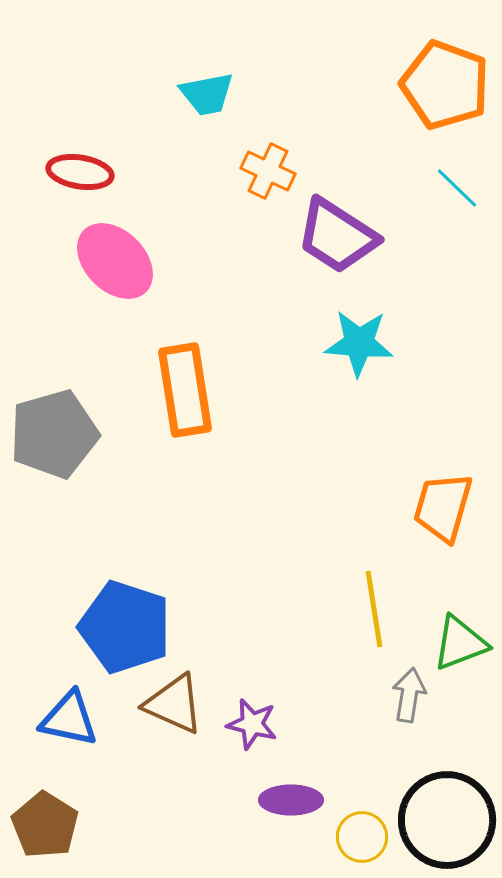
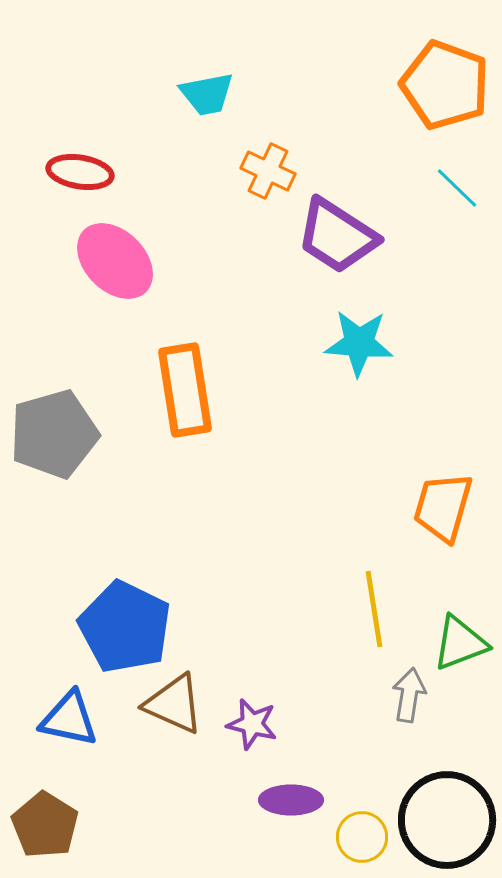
blue pentagon: rotated 8 degrees clockwise
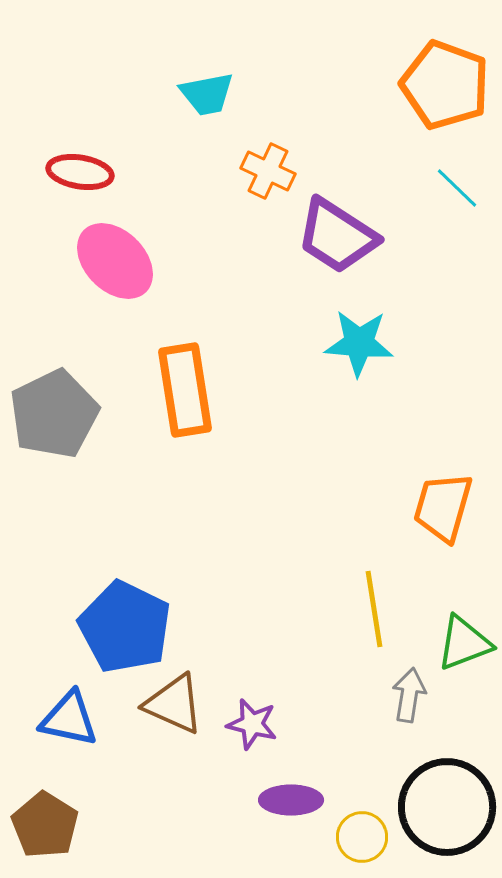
gray pentagon: moved 20 px up; rotated 10 degrees counterclockwise
green triangle: moved 4 px right
black circle: moved 13 px up
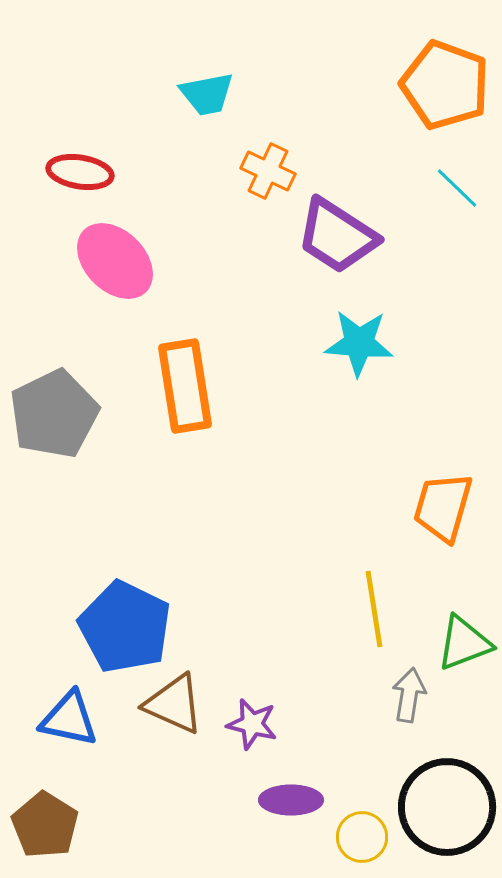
orange rectangle: moved 4 px up
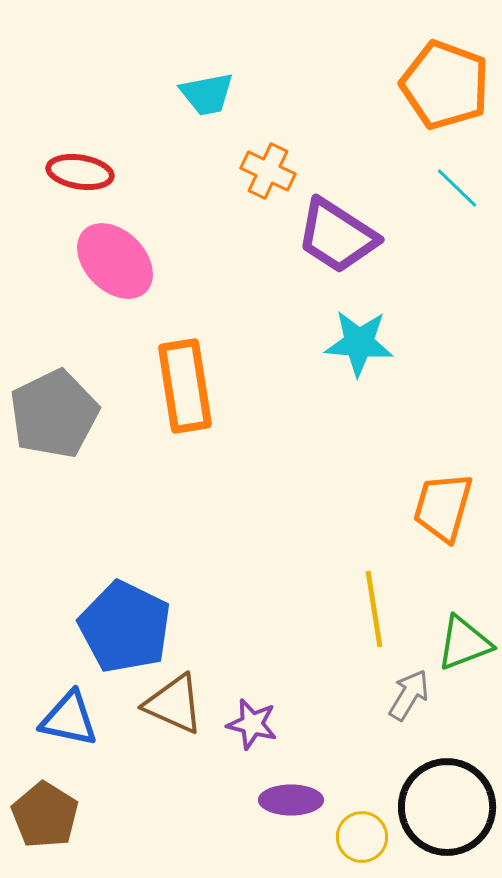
gray arrow: rotated 22 degrees clockwise
brown pentagon: moved 10 px up
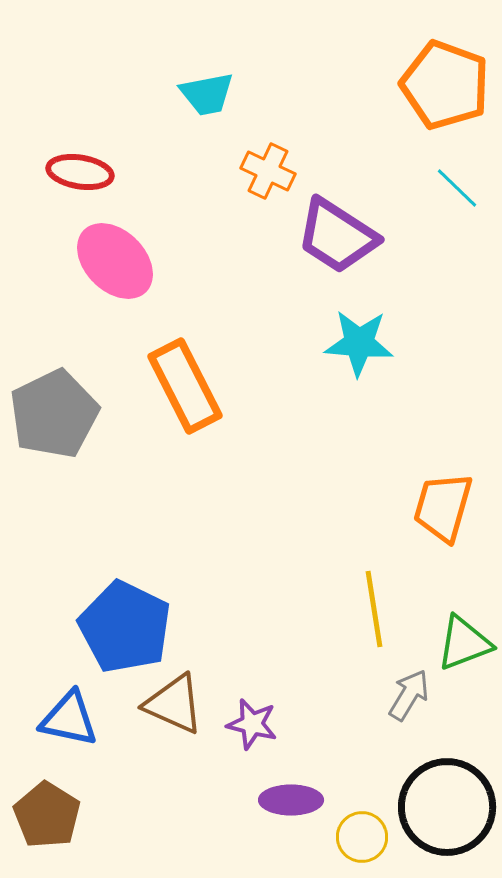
orange rectangle: rotated 18 degrees counterclockwise
brown pentagon: moved 2 px right
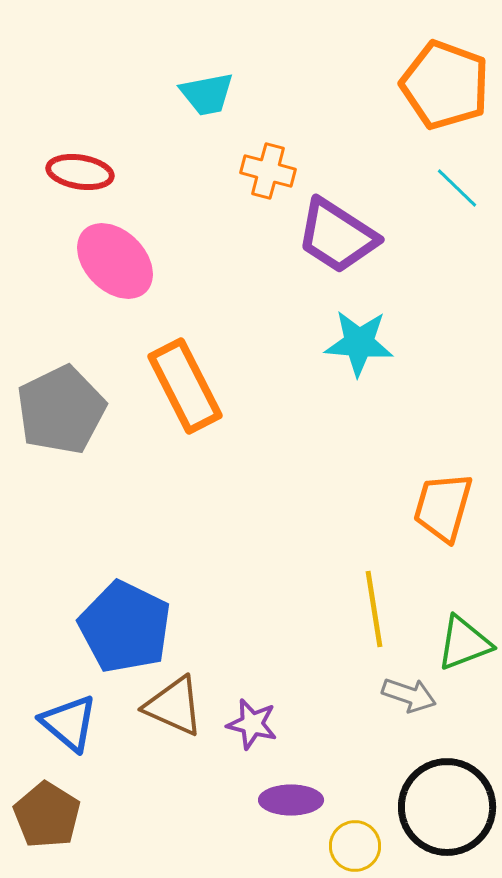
orange cross: rotated 10 degrees counterclockwise
gray pentagon: moved 7 px right, 4 px up
gray arrow: rotated 78 degrees clockwise
brown triangle: moved 2 px down
blue triangle: moved 4 px down; rotated 28 degrees clockwise
yellow circle: moved 7 px left, 9 px down
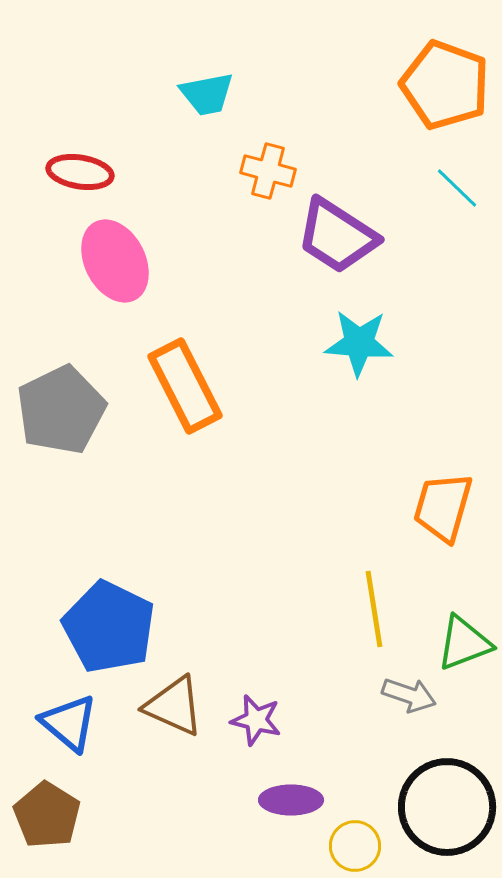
pink ellipse: rotated 18 degrees clockwise
blue pentagon: moved 16 px left
purple star: moved 4 px right, 4 px up
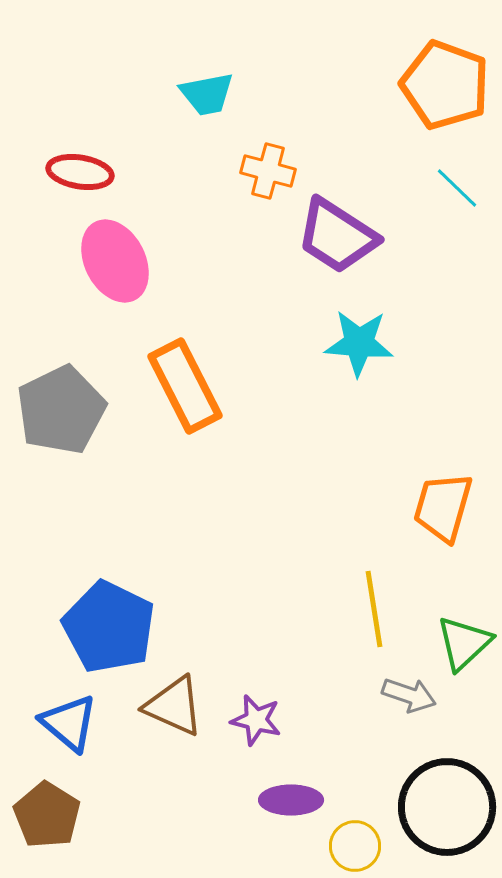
green triangle: rotated 22 degrees counterclockwise
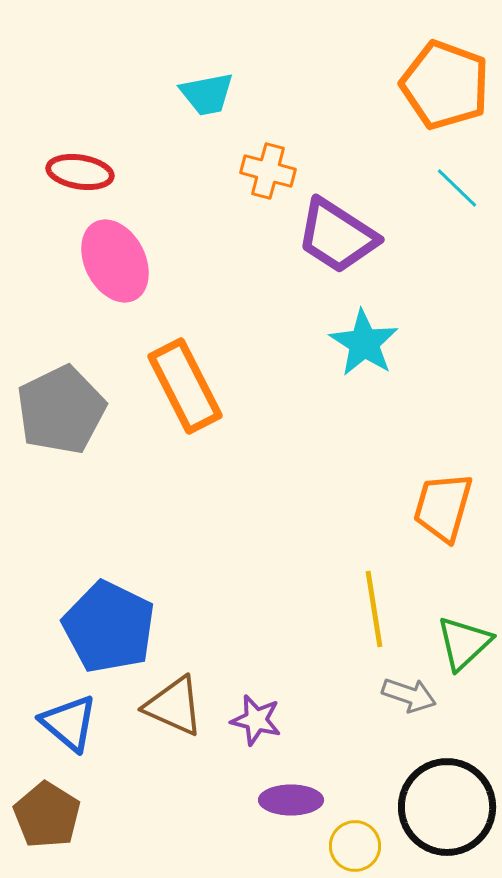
cyan star: moved 5 px right; rotated 28 degrees clockwise
